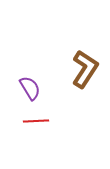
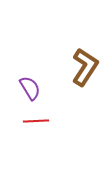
brown L-shape: moved 2 px up
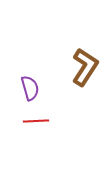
purple semicircle: rotated 15 degrees clockwise
